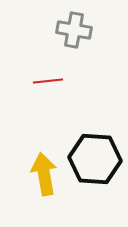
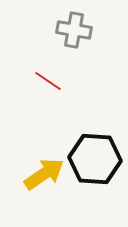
red line: rotated 40 degrees clockwise
yellow arrow: rotated 66 degrees clockwise
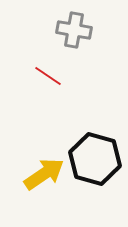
red line: moved 5 px up
black hexagon: rotated 12 degrees clockwise
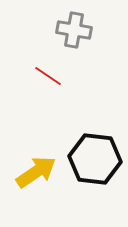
black hexagon: rotated 9 degrees counterclockwise
yellow arrow: moved 8 px left, 2 px up
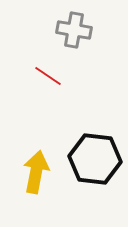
yellow arrow: rotated 45 degrees counterclockwise
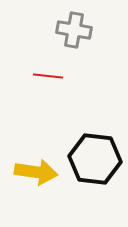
red line: rotated 28 degrees counterclockwise
yellow arrow: rotated 87 degrees clockwise
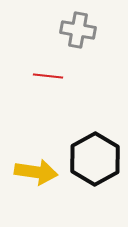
gray cross: moved 4 px right
black hexagon: rotated 24 degrees clockwise
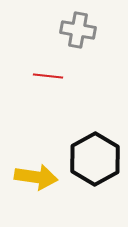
yellow arrow: moved 5 px down
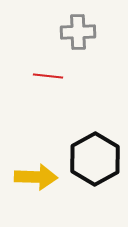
gray cross: moved 2 px down; rotated 12 degrees counterclockwise
yellow arrow: rotated 6 degrees counterclockwise
